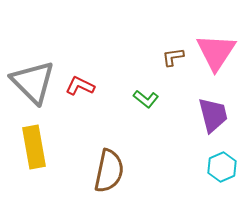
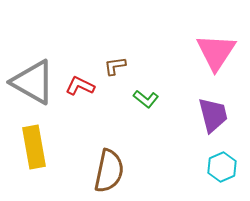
brown L-shape: moved 58 px left, 9 px down
gray triangle: rotated 15 degrees counterclockwise
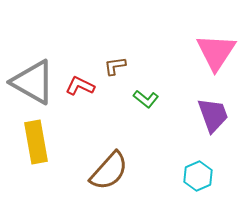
purple trapezoid: rotated 6 degrees counterclockwise
yellow rectangle: moved 2 px right, 5 px up
cyan hexagon: moved 24 px left, 9 px down
brown semicircle: rotated 30 degrees clockwise
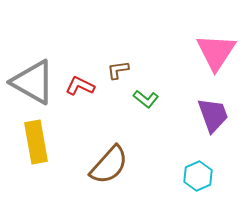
brown L-shape: moved 3 px right, 4 px down
brown semicircle: moved 6 px up
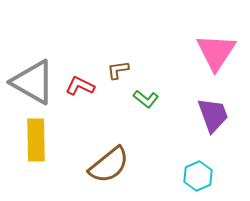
yellow rectangle: moved 2 px up; rotated 9 degrees clockwise
brown semicircle: rotated 9 degrees clockwise
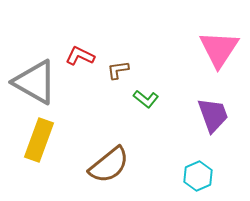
pink triangle: moved 3 px right, 3 px up
gray triangle: moved 2 px right
red L-shape: moved 30 px up
yellow rectangle: moved 3 px right; rotated 21 degrees clockwise
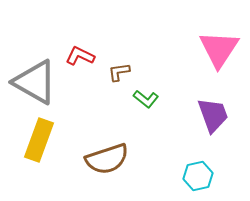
brown L-shape: moved 1 px right, 2 px down
brown semicircle: moved 2 px left, 6 px up; rotated 21 degrees clockwise
cyan hexagon: rotated 12 degrees clockwise
